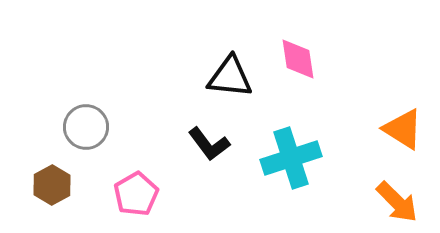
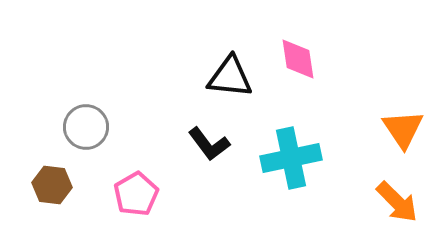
orange triangle: rotated 24 degrees clockwise
cyan cross: rotated 6 degrees clockwise
brown hexagon: rotated 24 degrees counterclockwise
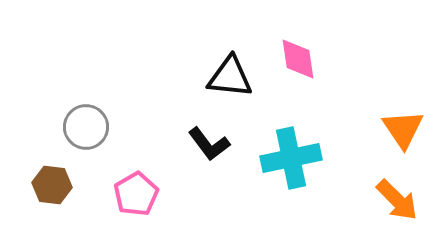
orange arrow: moved 2 px up
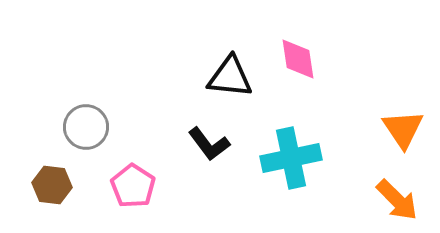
pink pentagon: moved 3 px left, 8 px up; rotated 9 degrees counterclockwise
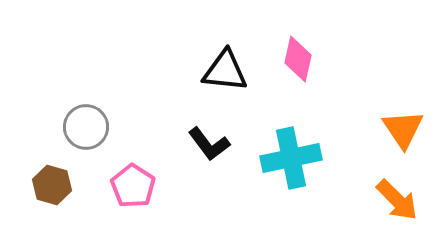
pink diamond: rotated 21 degrees clockwise
black triangle: moved 5 px left, 6 px up
brown hexagon: rotated 9 degrees clockwise
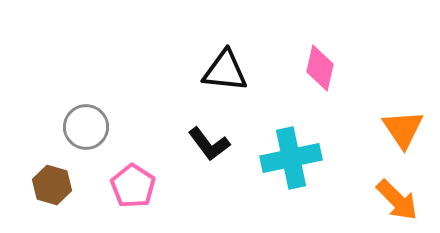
pink diamond: moved 22 px right, 9 px down
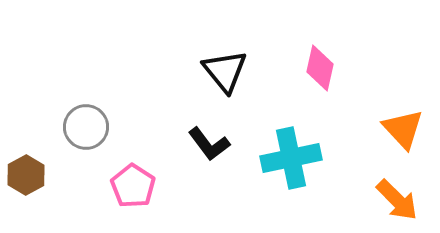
black triangle: rotated 45 degrees clockwise
orange triangle: rotated 9 degrees counterclockwise
brown hexagon: moved 26 px left, 10 px up; rotated 15 degrees clockwise
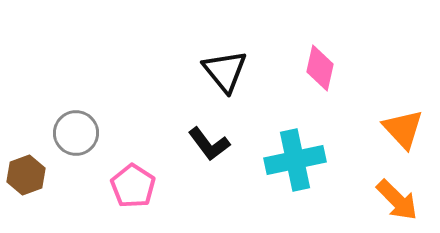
gray circle: moved 10 px left, 6 px down
cyan cross: moved 4 px right, 2 px down
brown hexagon: rotated 9 degrees clockwise
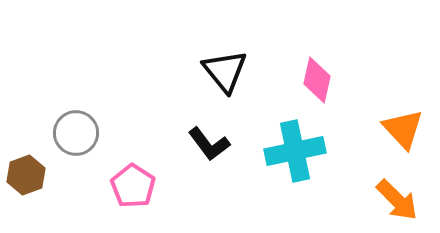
pink diamond: moved 3 px left, 12 px down
cyan cross: moved 9 px up
